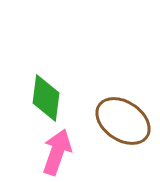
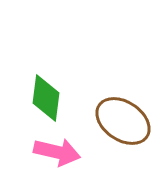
pink arrow: rotated 84 degrees clockwise
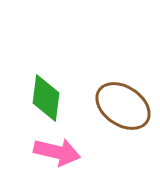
brown ellipse: moved 15 px up
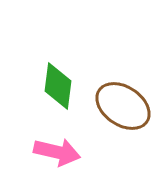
green diamond: moved 12 px right, 12 px up
